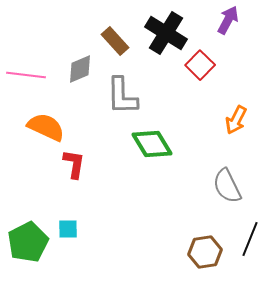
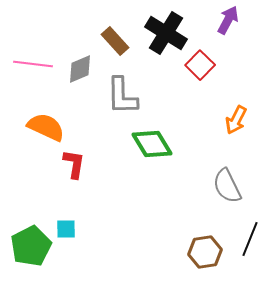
pink line: moved 7 px right, 11 px up
cyan square: moved 2 px left
green pentagon: moved 3 px right, 4 px down
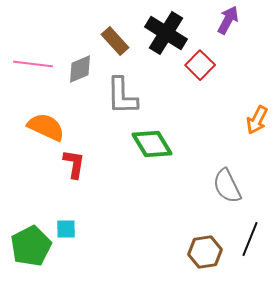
orange arrow: moved 21 px right
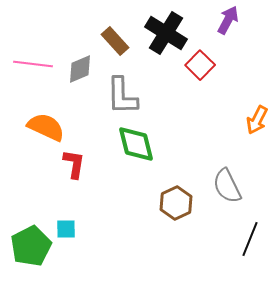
green diamond: moved 16 px left; rotated 18 degrees clockwise
brown hexagon: moved 29 px left, 49 px up; rotated 16 degrees counterclockwise
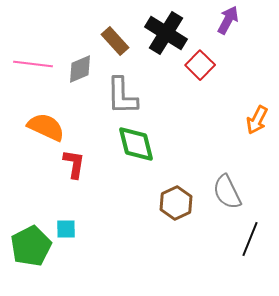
gray semicircle: moved 6 px down
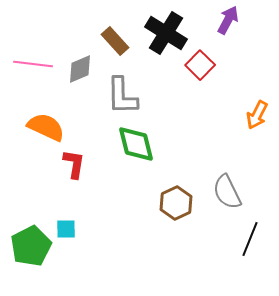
orange arrow: moved 5 px up
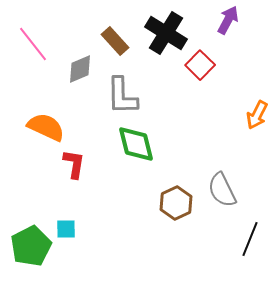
pink line: moved 20 px up; rotated 45 degrees clockwise
gray semicircle: moved 5 px left, 2 px up
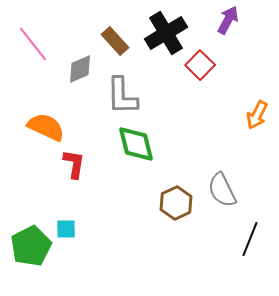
black cross: rotated 27 degrees clockwise
